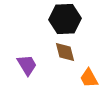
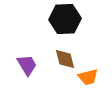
brown diamond: moved 7 px down
orange trapezoid: moved 1 px left, 1 px up; rotated 75 degrees counterclockwise
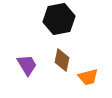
black hexagon: moved 6 px left; rotated 8 degrees counterclockwise
brown diamond: moved 3 px left, 1 px down; rotated 25 degrees clockwise
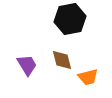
black hexagon: moved 11 px right
brown diamond: rotated 25 degrees counterclockwise
